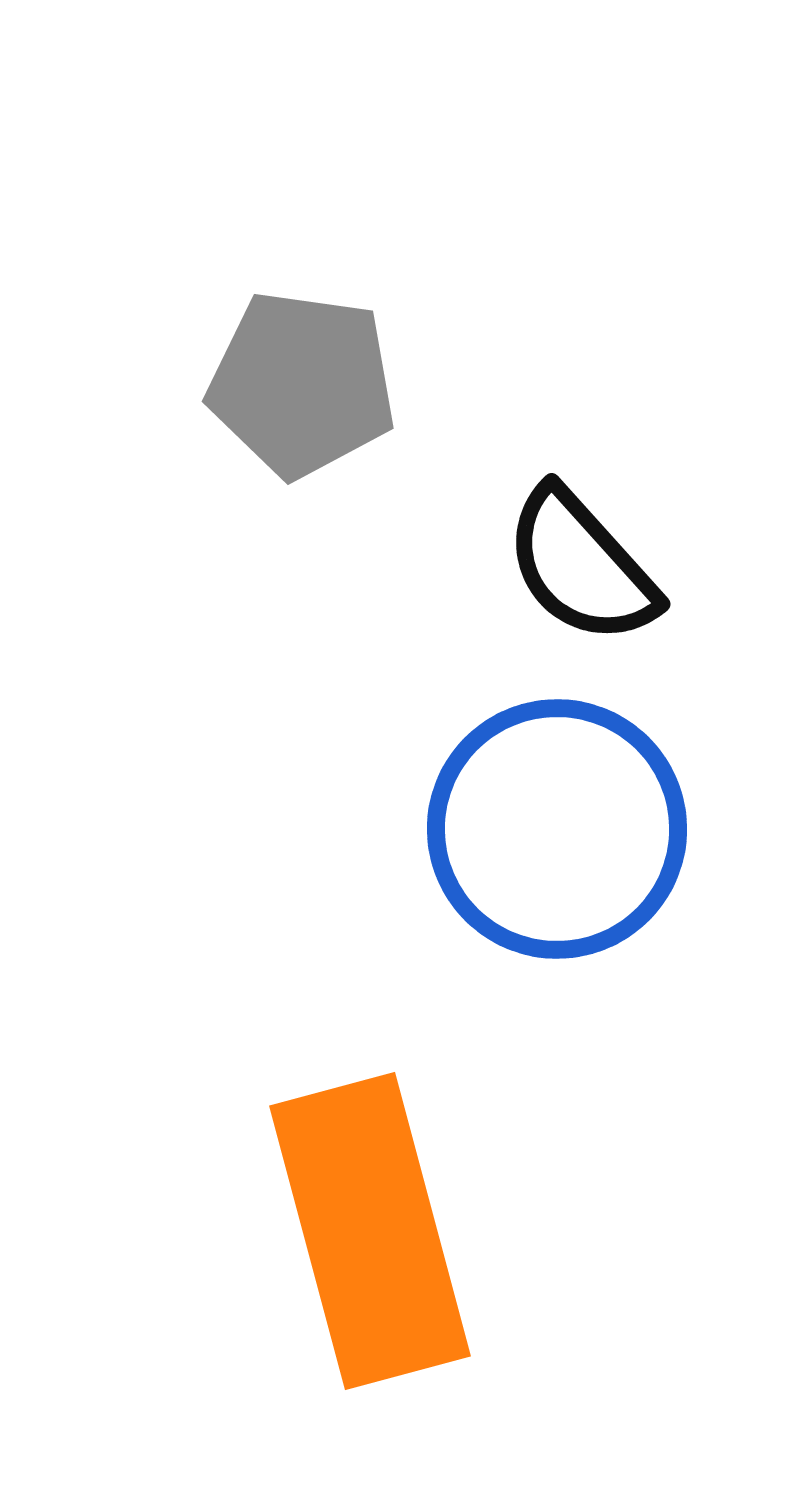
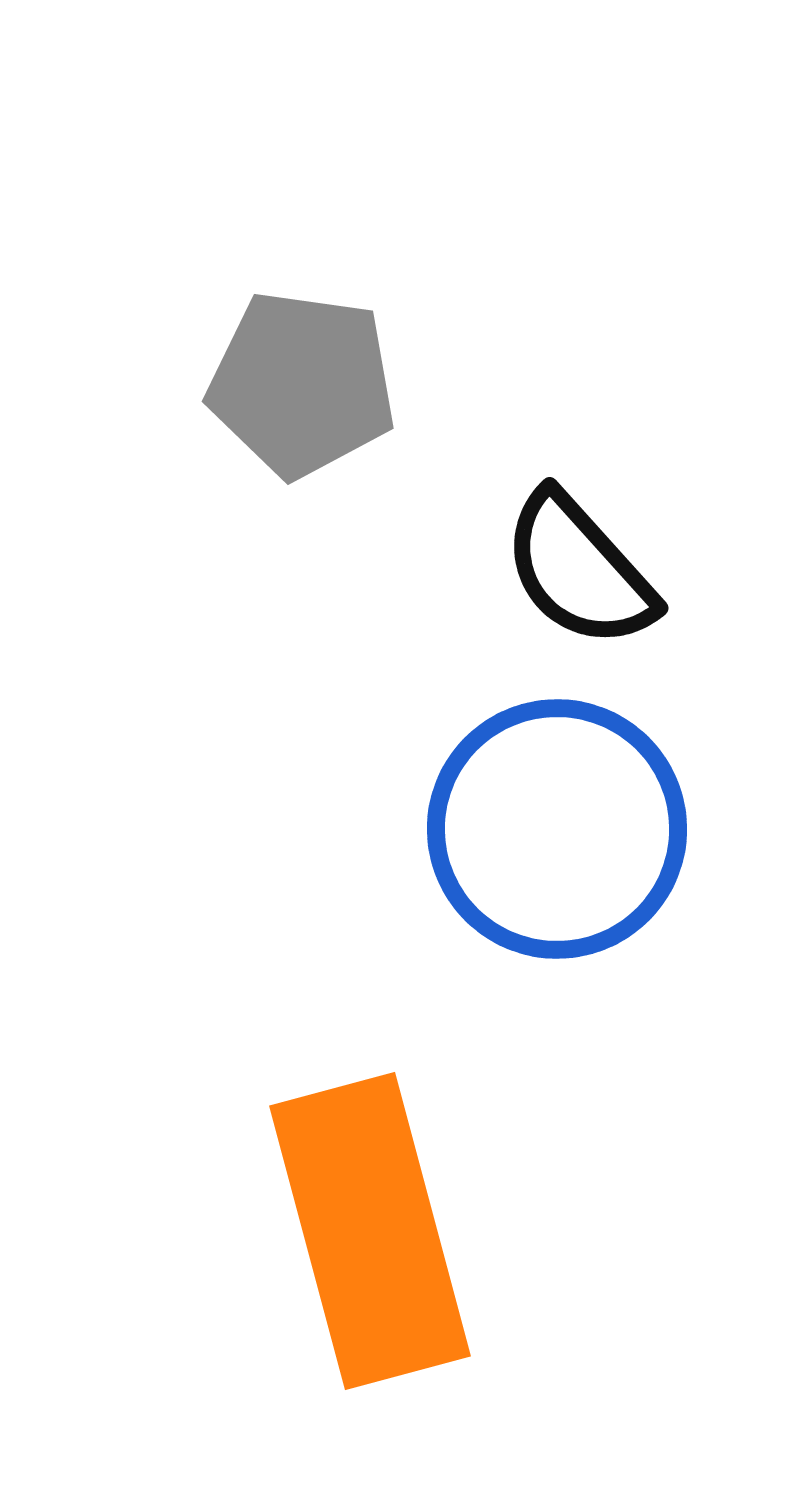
black semicircle: moved 2 px left, 4 px down
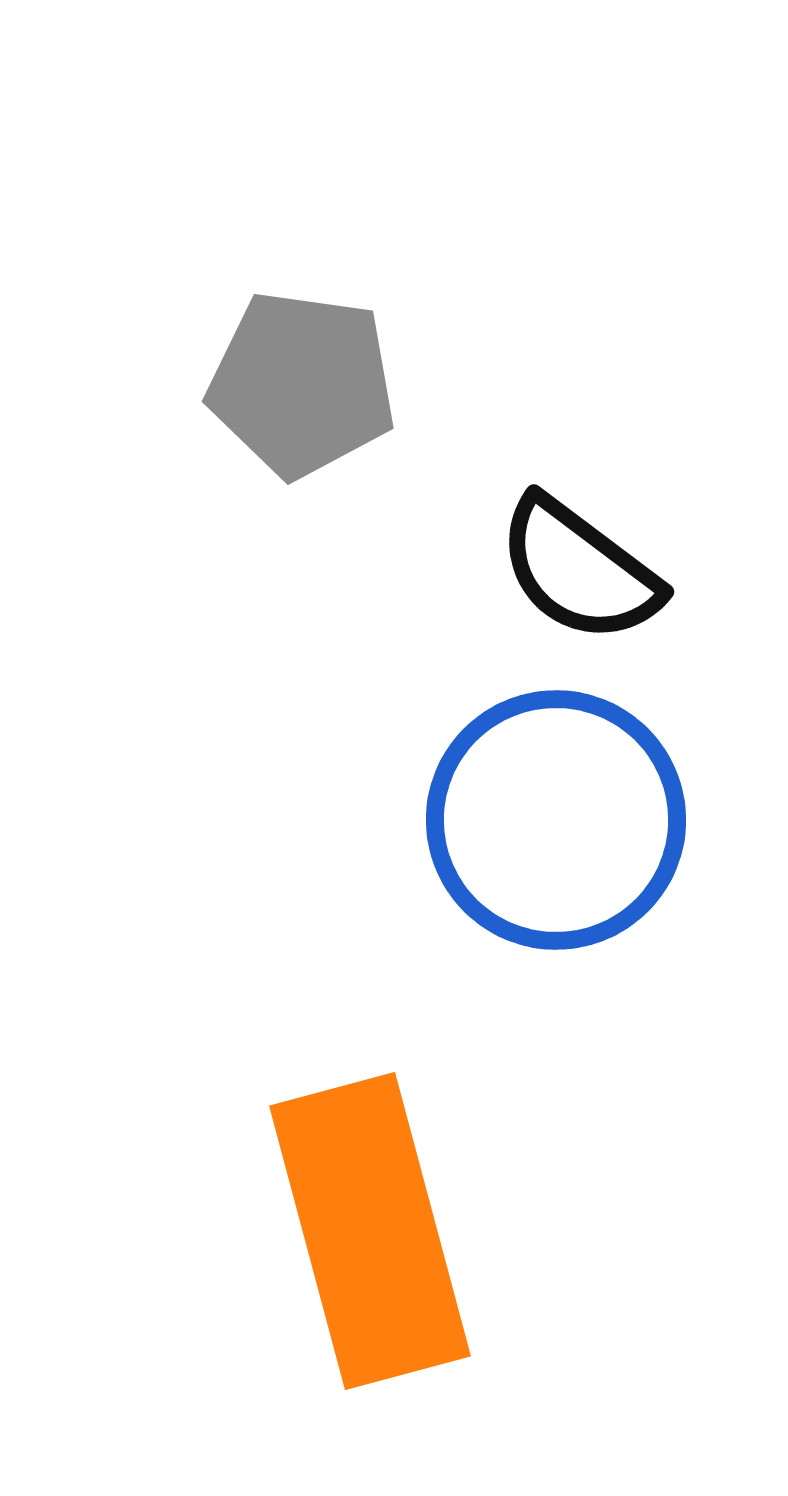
black semicircle: rotated 11 degrees counterclockwise
blue circle: moved 1 px left, 9 px up
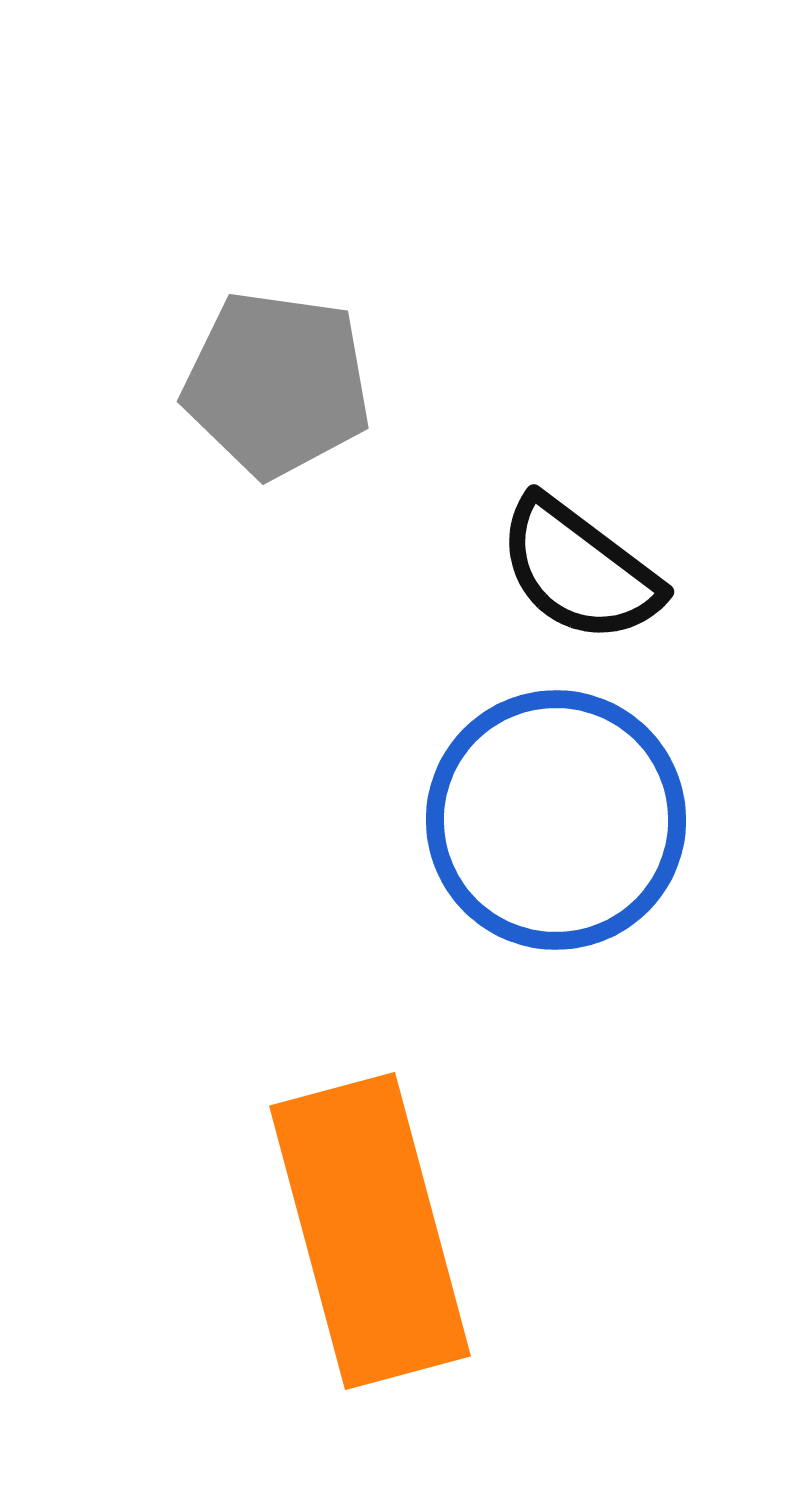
gray pentagon: moved 25 px left
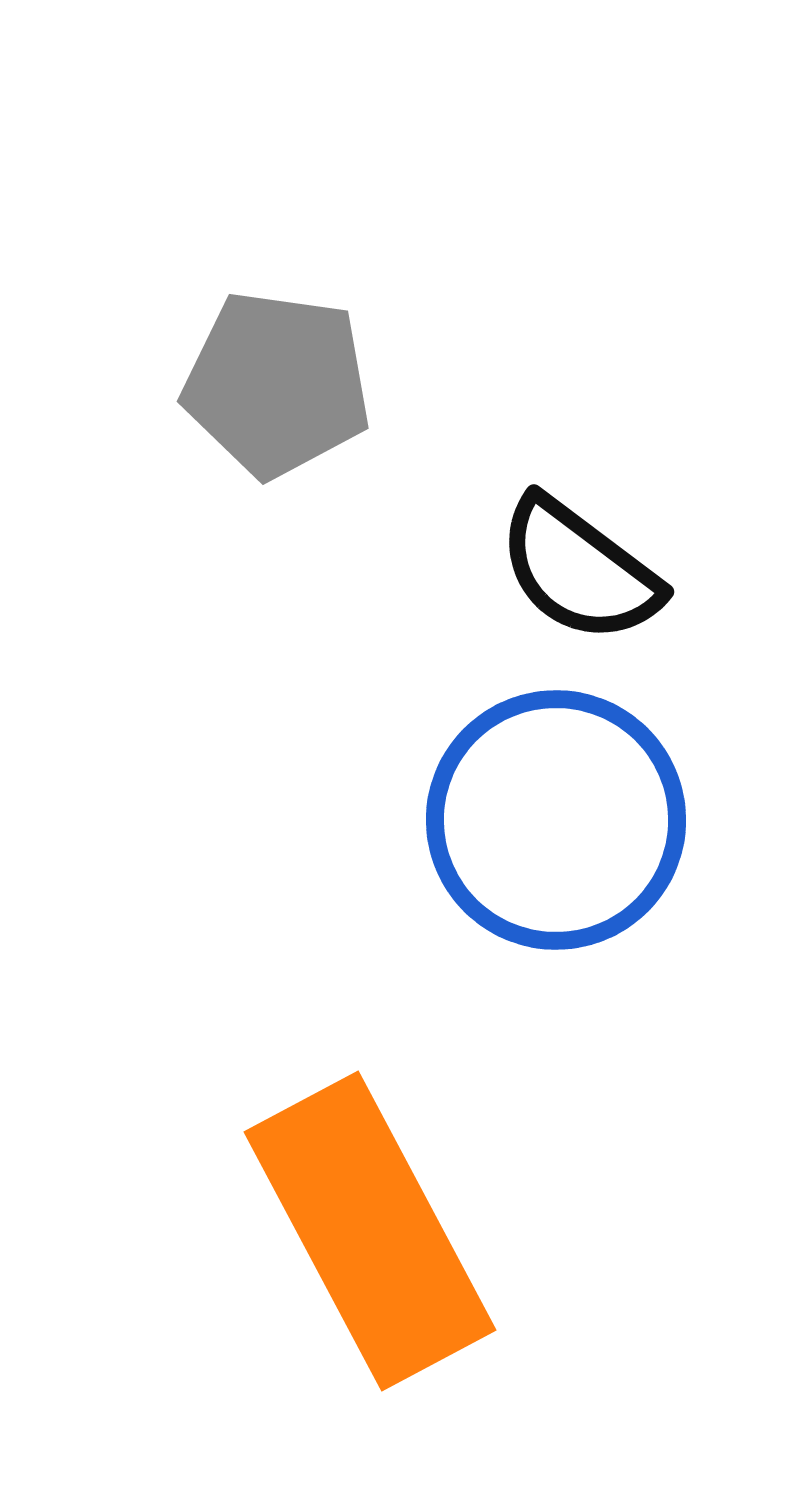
orange rectangle: rotated 13 degrees counterclockwise
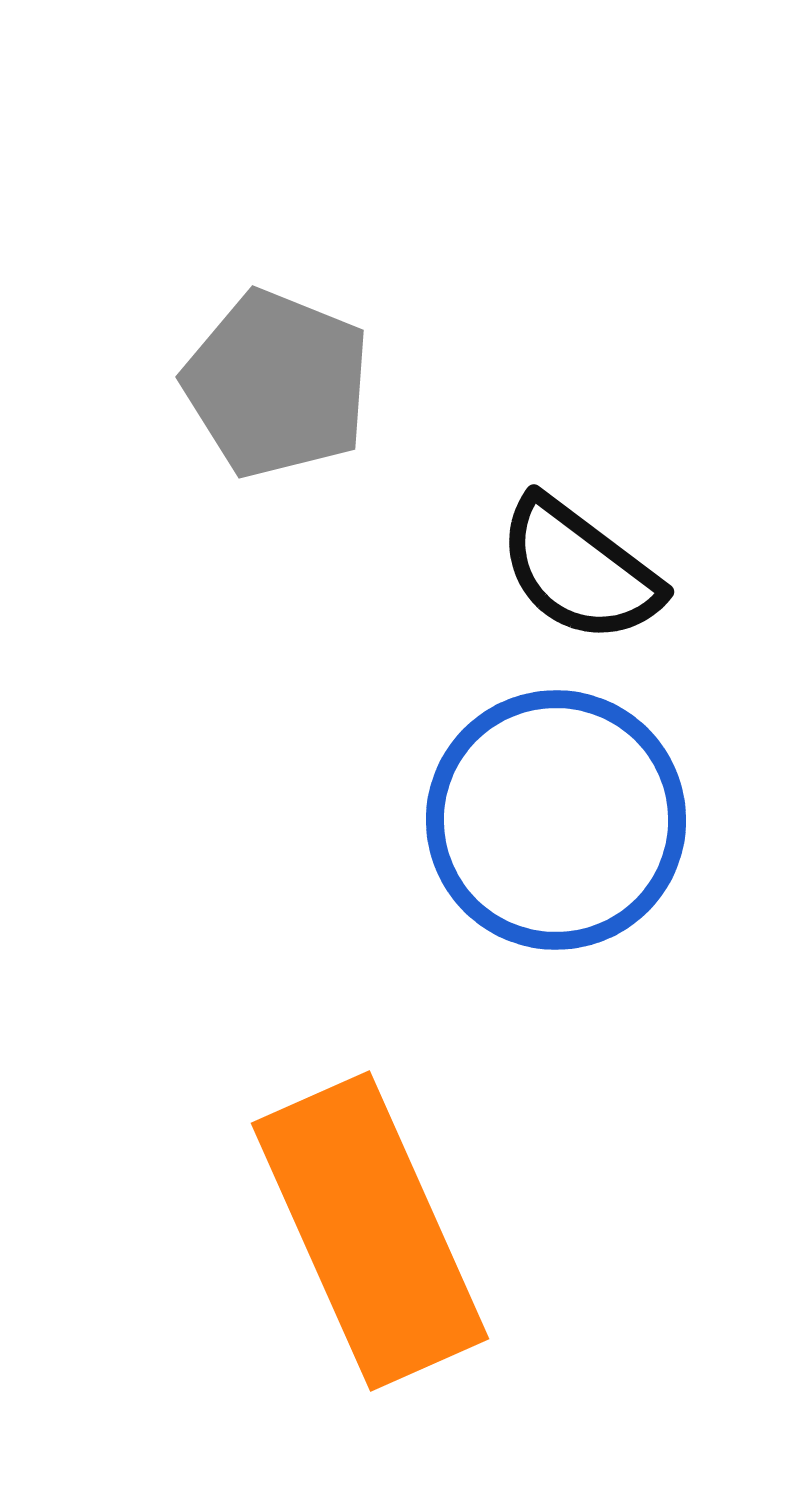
gray pentagon: rotated 14 degrees clockwise
orange rectangle: rotated 4 degrees clockwise
